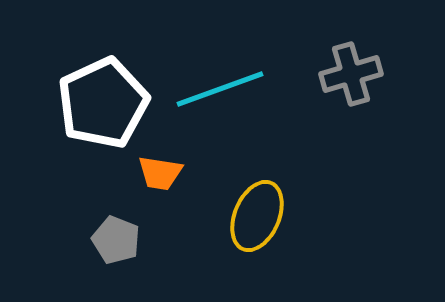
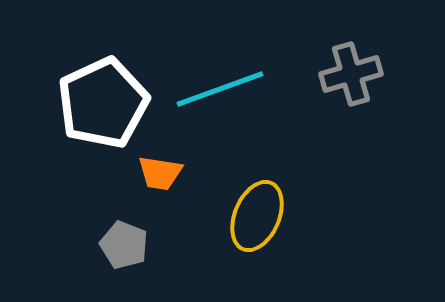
gray pentagon: moved 8 px right, 5 px down
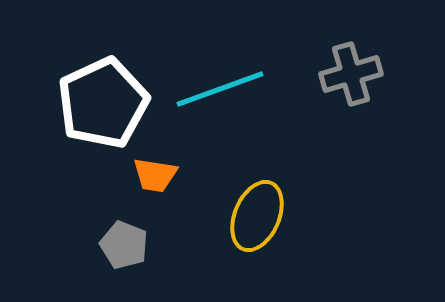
orange trapezoid: moved 5 px left, 2 px down
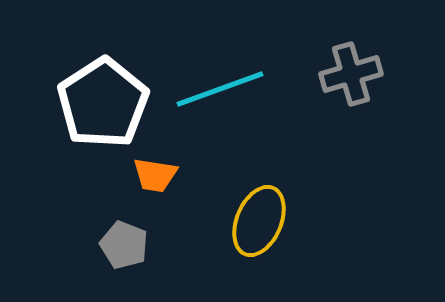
white pentagon: rotated 8 degrees counterclockwise
yellow ellipse: moved 2 px right, 5 px down
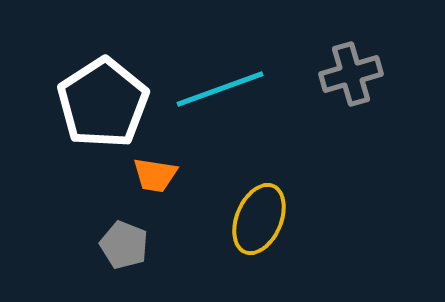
yellow ellipse: moved 2 px up
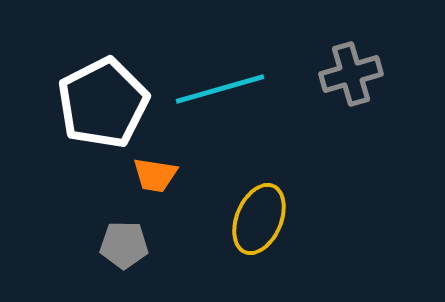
cyan line: rotated 4 degrees clockwise
white pentagon: rotated 6 degrees clockwise
gray pentagon: rotated 21 degrees counterclockwise
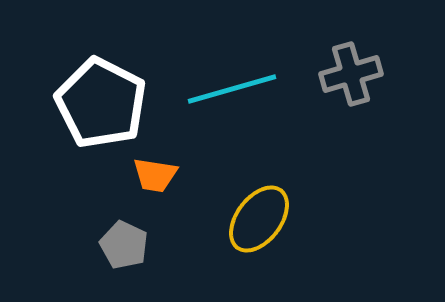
cyan line: moved 12 px right
white pentagon: moved 2 px left; rotated 18 degrees counterclockwise
yellow ellipse: rotated 14 degrees clockwise
gray pentagon: rotated 24 degrees clockwise
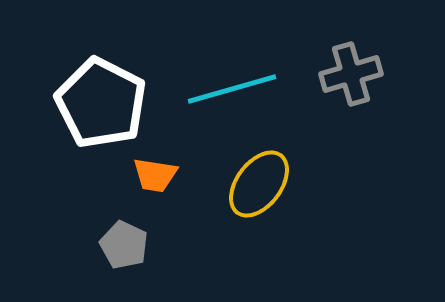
yellow ellipse: moved 35 px up
